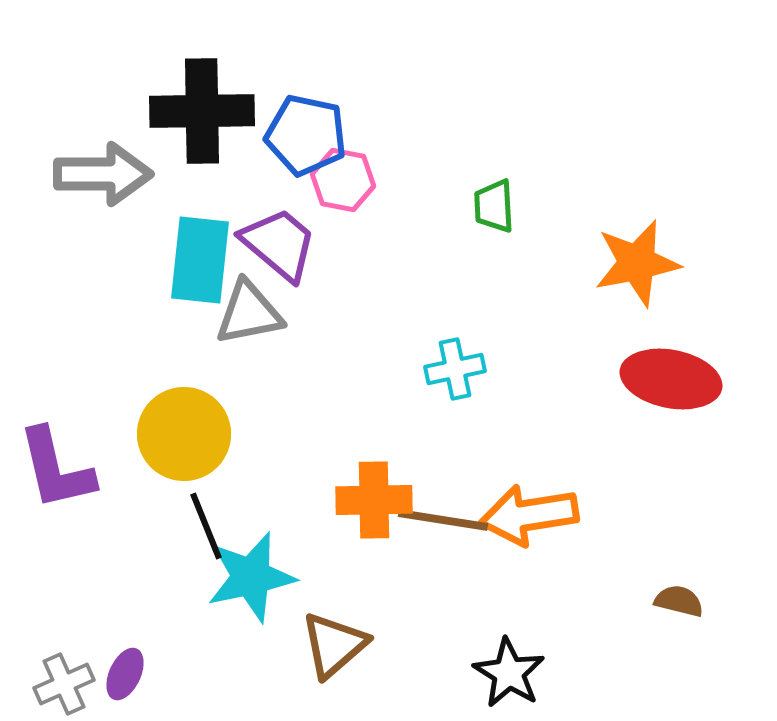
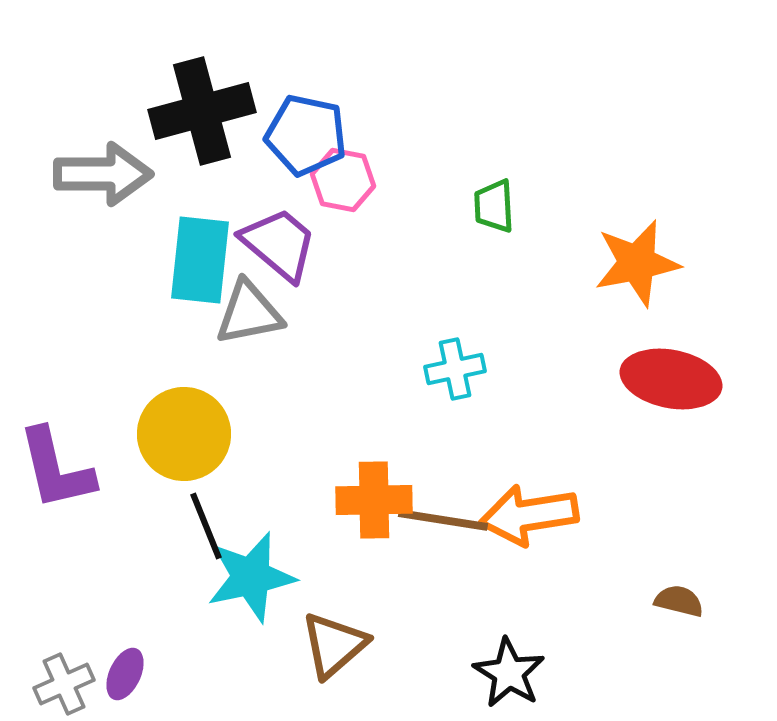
black cross: rotated 14 degrees counterclockwise
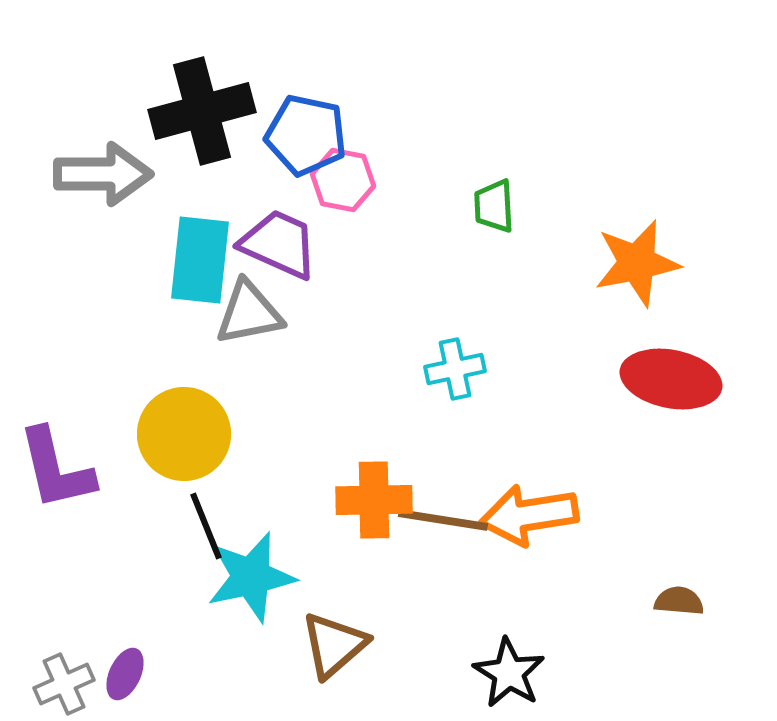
purple trapezoid: rotated 16 degrees counterclockwise
brown semicircle: rotated 9 degrees counterclockwise
